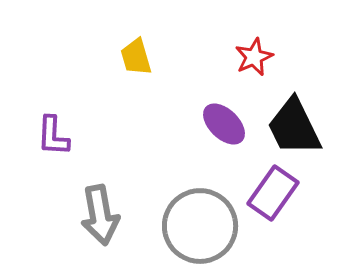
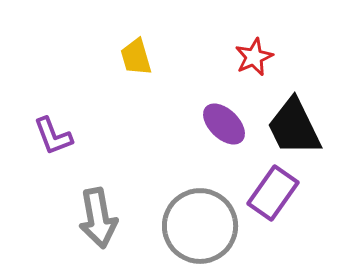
purple L-shape: rotated 24 degrees counterclockwise
gray arrow: moved 2 px left, 3 px down
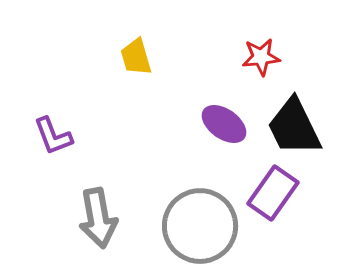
red star: moved 7 px right; rotated 18 degrees clockwise
purple ellipse: rotated 9 degrees counterclockwise
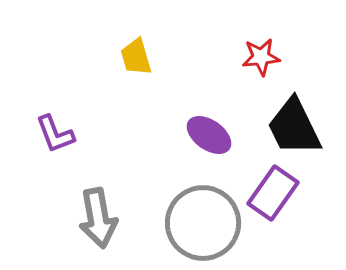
purple ellipse: moved 15 px left, 11 px down
purple L-shape: moved 2 px right, 2 px up
gray circle: moved 3 px right, 3 px up
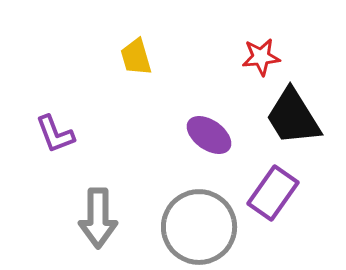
black trapezoid: moved 1 px left, 10 px up; rotated 6 degrees counterclockwise
gray arrow: rotated 10 degrees clockwise
gray circle: moved 4 px left, 4 px down
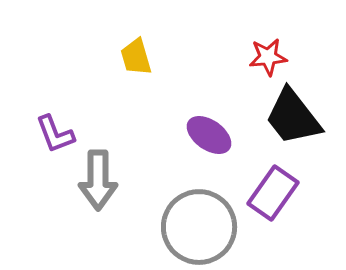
red star: moved 7 px right
black trapezoid: rotated 6 degrees counterclockwise
gray arrow: moved 38 px up
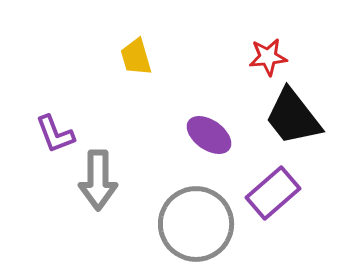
purple rectangle: rotated 14 degrees clockwise
gray circle: moved 3 px left, 3 px up
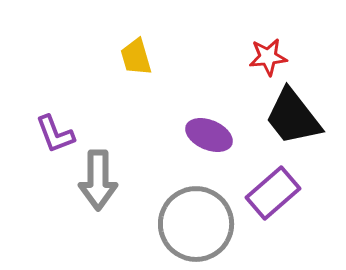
purple ellipse: rotated 12 degrees counterclockwise
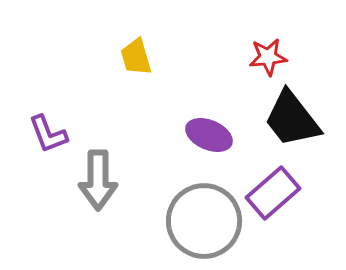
black trapezoid: moved 1 px left, 2 px down
purple L-shape: moved 7 px left
gray circle: moved 8 px right, 3 px up
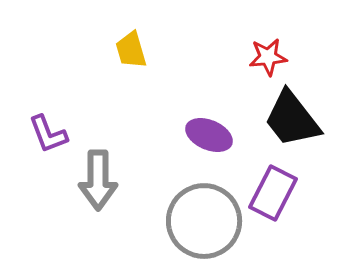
yellow trapezoid: moved 5 px left, 7 px up
purple rectangle: rotated 22 degrees counterclockwise
